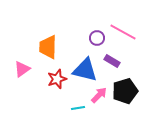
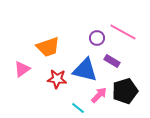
orange trapezoid: rotated 110 degrees counterclockwise
red star: rotated 24 degrees clockwise
cyan line: rotated 48 degrees clockwise
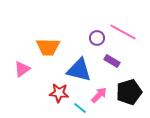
orange trapezoid: rotated 20 degrees clockwise
blue triangle: moved 6 px left
red star: moved 2 px right, 14 px down
black pentagon: moved 4 px right, 1 px down
cyan line: moved 2 px right
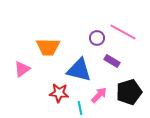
cyan line: rotated 40 degrees clockwise
